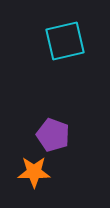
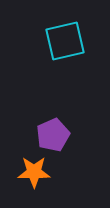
purple pentagon: rotated 28 degrees clockwise
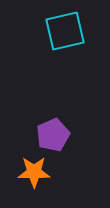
cyan square: moved 10 px up
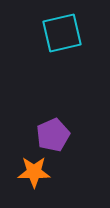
cyan square: moved 3 px left, 2 px down
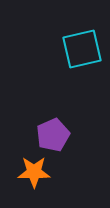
cyan square: moved 20 px right, 16 px down
